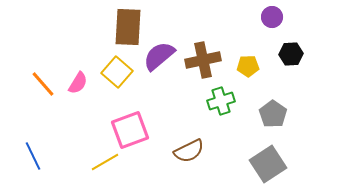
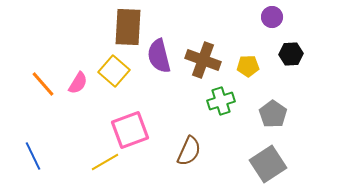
purple semicircle: rotated 64 degrees counterclockwise
brown cross: rotated 32 degrees clockwise
yellow square: moved 3 px left, 1 px up
brown semicircle: rotated 40 degrees counterclockwise
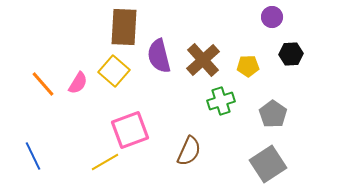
brown rectangle: moved 4 px left
brown cross: rotated 28 degrees clockwise
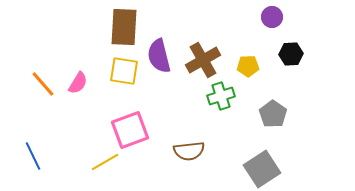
brown cross: rotated 12 degrees clockwise
yellow square: moved 10 px right; rotated 32 degrees counterclockwise
green cross: moved 5 px up
brown semicircle: rotated 60 degrees clockwise
gray square: moved 6 px left, 5 px down
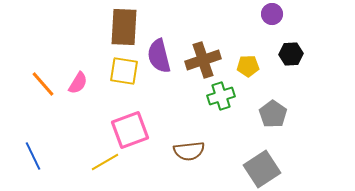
purple circle: moved 3 px up
brown cross: rotated 12 degrees clockwise
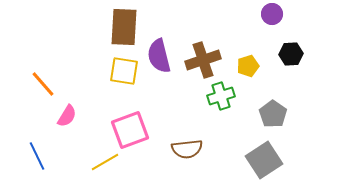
yellow pentagon: rotated 15 degrees counterclockwise
pink semicircle: moved 11 px left, 33 px down
brown semicircle: moved 2 px left, 2 px up
blue line: moved 4 px right
gray square: moved 2 px right, 9 px up
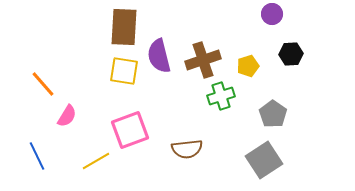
yellow line: moved 9 px left, 1 px up
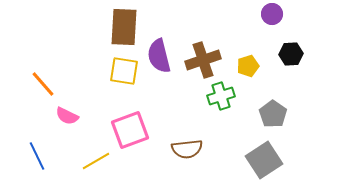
pink semicircle: rotated 85 degrees clockwise
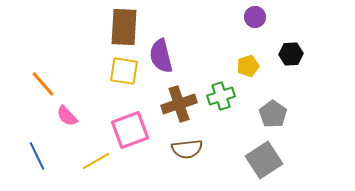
purple circle: moved 17 px left, 3 px down
purple semicircle: moved 2 px right
brown cross: moved 24 px left, 44 px down
pink semicircle: rotated 20 degrees clockwise
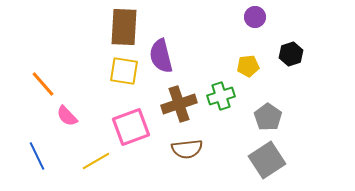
black hexagon: rotated 15 degrees counterclockwise
yellow pentagon: rotated 10 degrees clockwise
gray pentagon: moved 5 px left, 3 px down
pink square: moved 1 px right, 3 px up
gray square: moved 3 px right
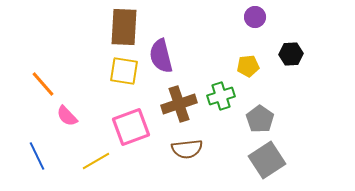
black hexagon: rotated 15 degrees clockwise
gray pentagon: moved 8 px left, 2 px down
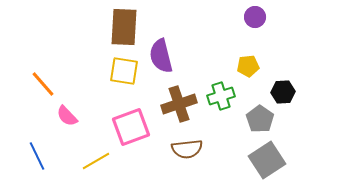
black hexagon: moved 8 px left, 38 px down
